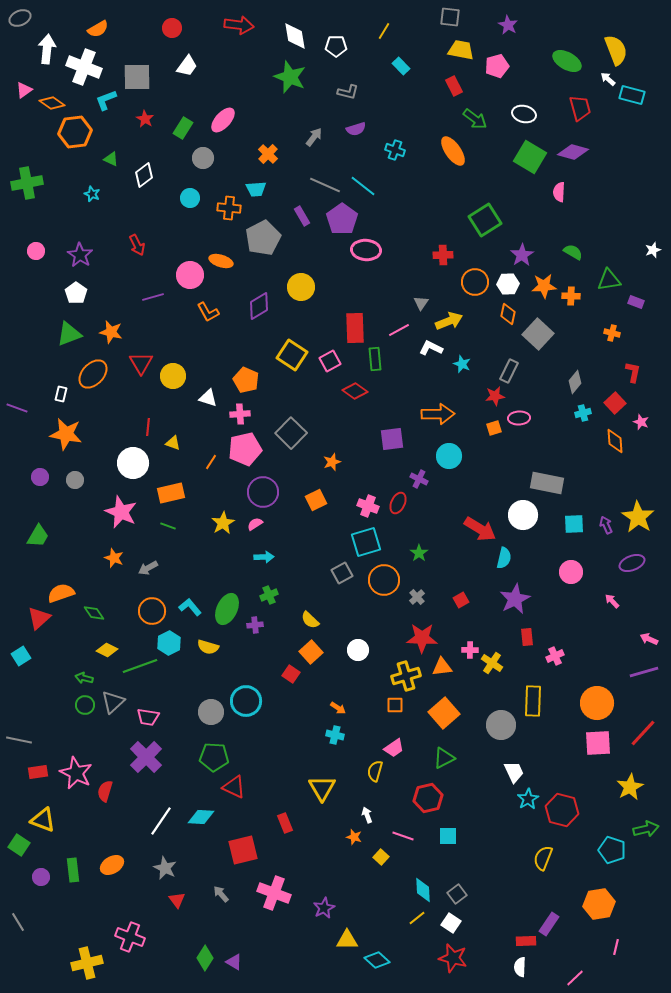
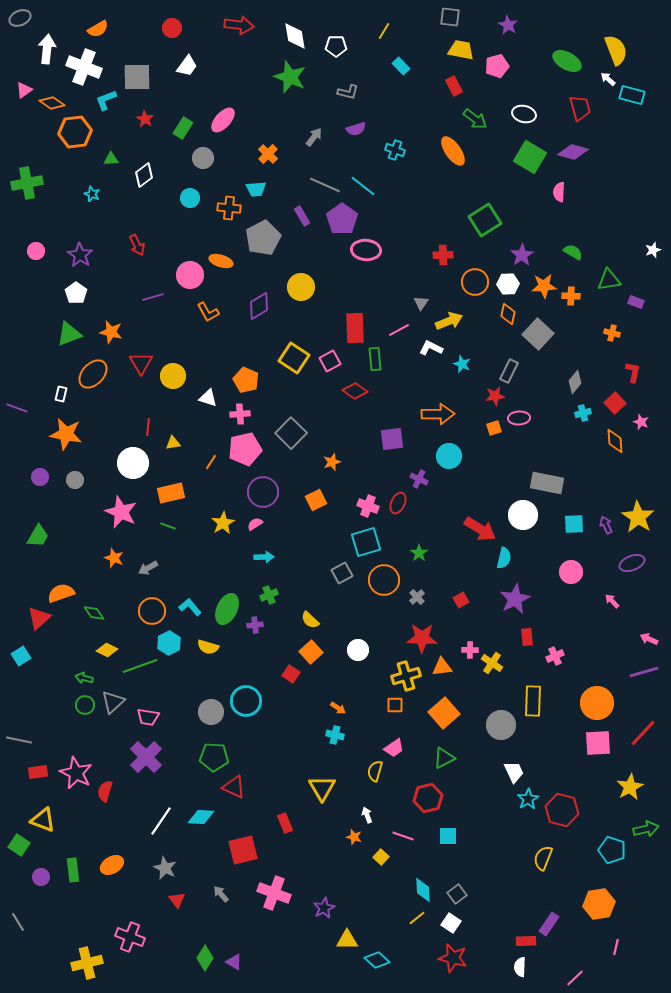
green triangle at (111, 159): rotated 28 degrees counterclockwise
yellow square at (292, 355): moved 2 px right, 3 px down
yellow triangle at (173, 443): rotated 28 degrees counterclockwise
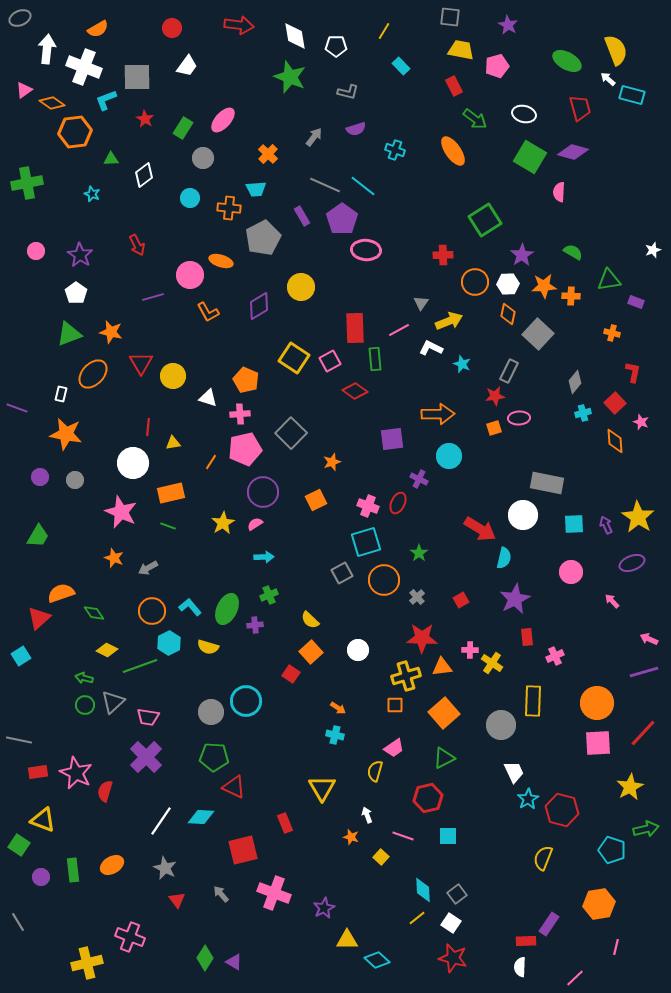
orange star at (354, 837): moved 3 px left
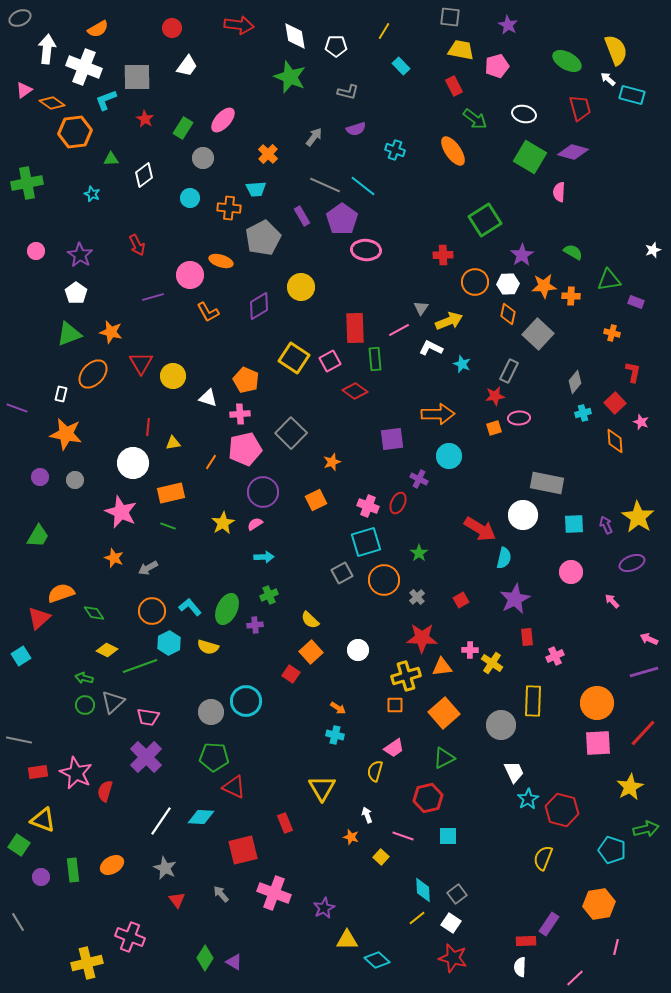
gray triangle at (421, 303): moved 5 px down
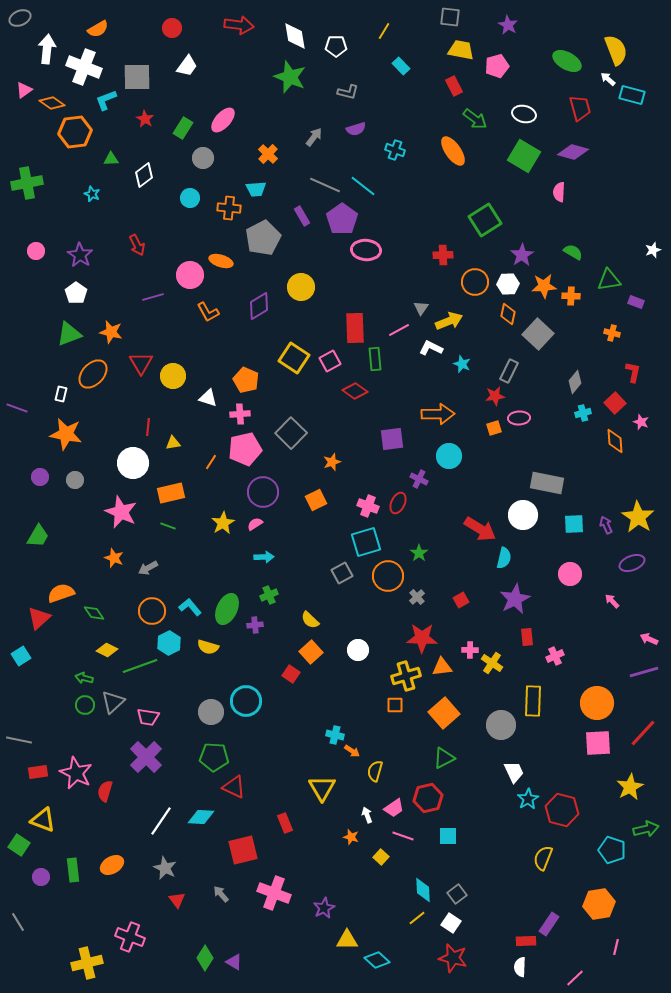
green square at (530, 157): moved 6 px left, 1 px up
pink circle at (571, 572): moved 1 px left, 2 px down
orange circle at (384, 580): moved 4 px right, 4 px up
orange arrow at (338, 708): moved 14 px right, 43 px down
pink trapezoid at (394, 748): moved 60 px down
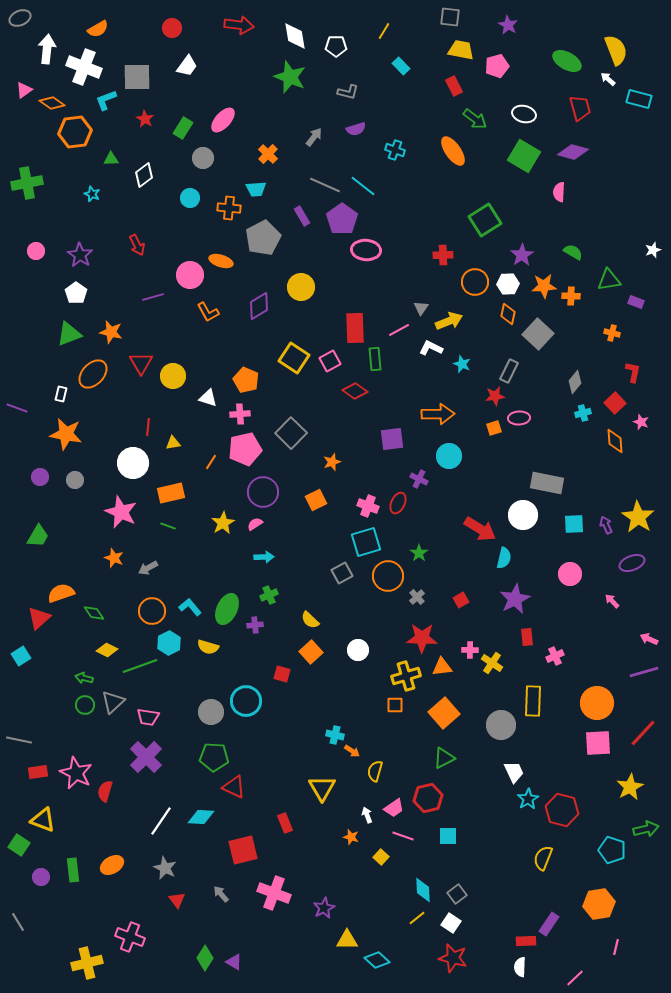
cyan rectangle at (632, 95): moved 7 px right, 4 px down
red square at (291, 674): moved 9 px left; rotated 18 degrees counterclockwise
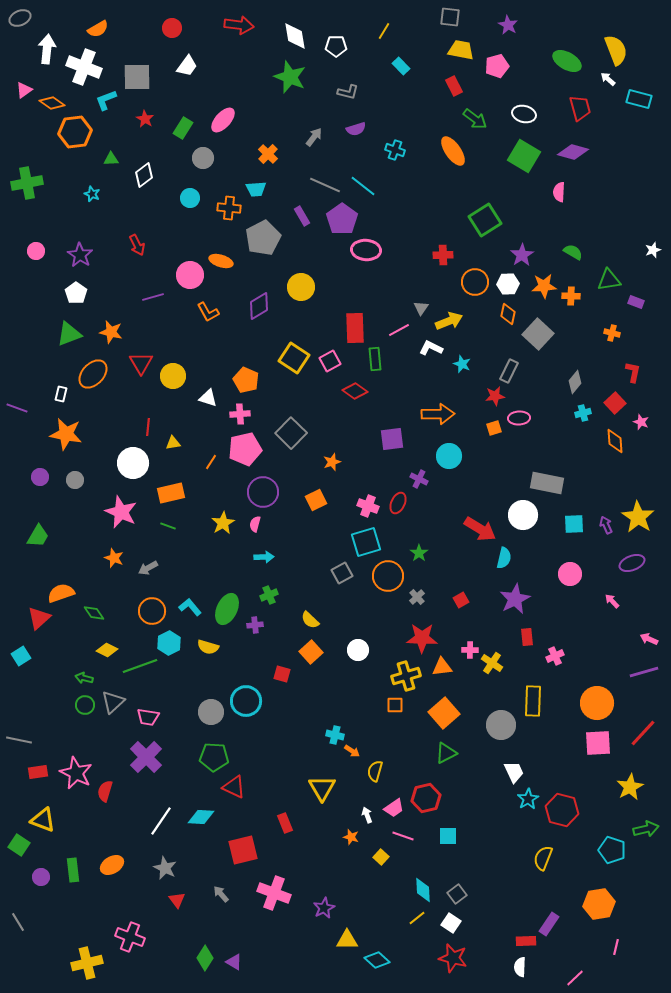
pink semicircle at (255, 524): rotated 42 degrees counterclockwise
green triangle at (444, 758): moved 2 px right, 5 px up
red hexagon at (428, 798): moved 2 px left
